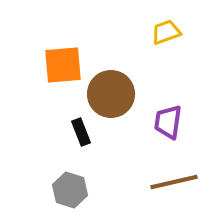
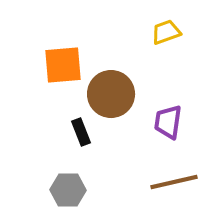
gray hexagon: moved 2 px left; rotated 16 degrees counterclockwise
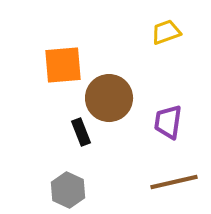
brown circle: moved 2 px left, 4 px down
gray hexagon: rotated 24 degrees clockwise
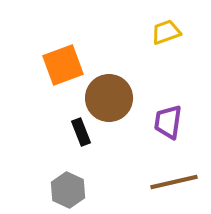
orange square: rotated 15 degrees counterclockwise
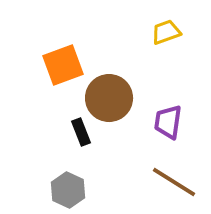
brown line: rotated 45 degrees clockwise
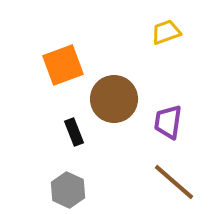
brown circle: moved 5 px right, 1 px down
black rectangle: moved 7 px left
brown line: rotated 9 degrees clockwise
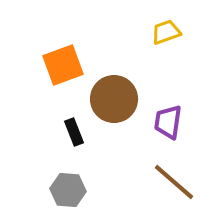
gray hexagon: rotated 20 degrees counterclockwise
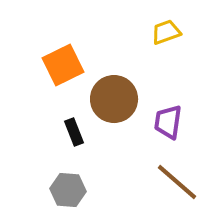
orange square: rotated 6 degrees counterclockwise
brown line: moved 3 px right
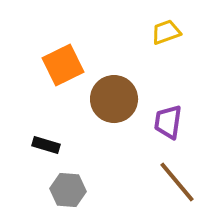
black rectangle: moved 28 px left, 13 px down; rotated 52 degrees counterclockwise
brown line: rotated 9 degrees clockwise
